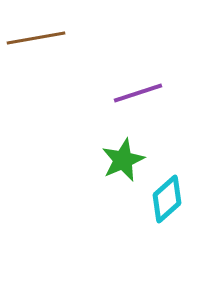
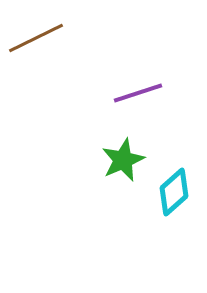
brown line: rotated 16 degrees counterclockwise
cyan diamond: moved 7 px right, 7 px up
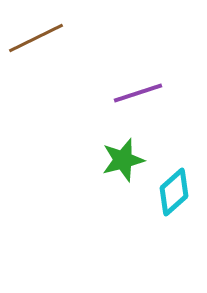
green star: rotated 9 degrees clockwise
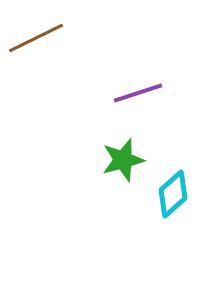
cyan diamond: moved 1 px left, 2 px down
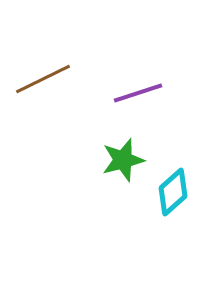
brown line: moved 7 px right, 41 px down
cyan diamond: moved 2 px up
